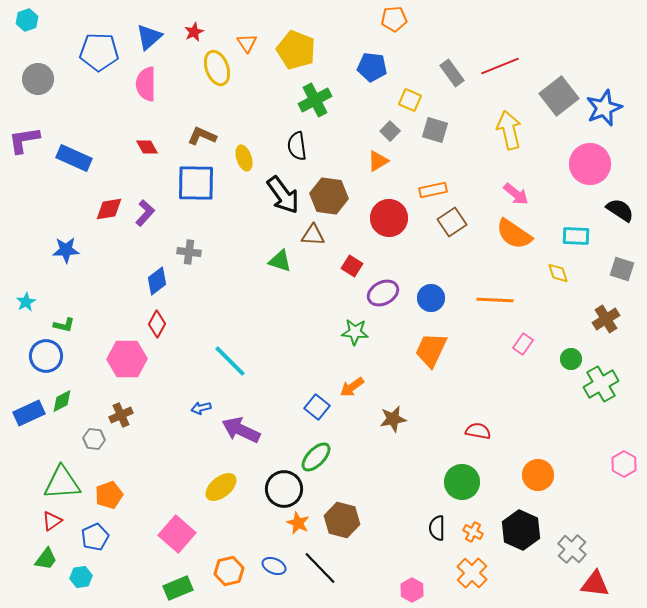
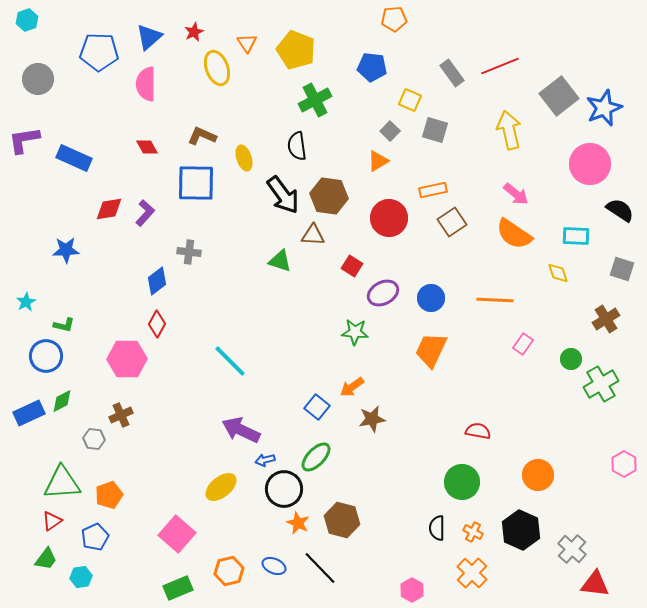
blue arrow at (201, 408): moved 64 px right, 52 px down
brown star at (393, 419): moved 21 px left
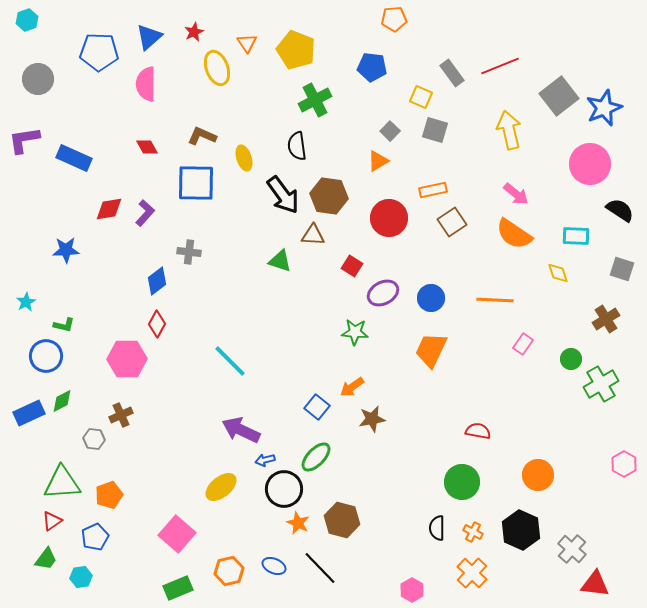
yellow square at (410, 100): moved 11 px right, 3 px up
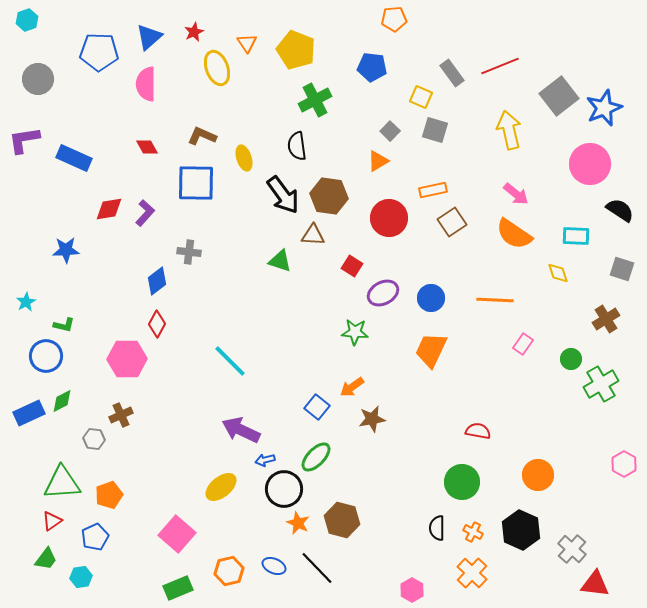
black line at (320, 568): moved 3 px left
